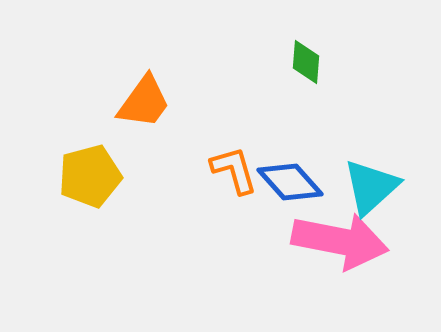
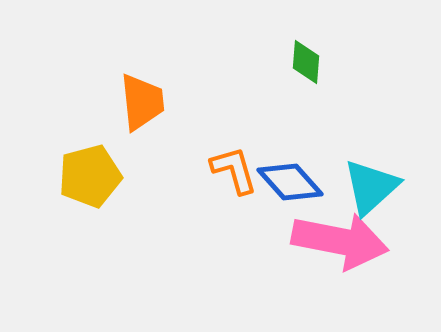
orange trapezoid: moved 2 px left; rotated 42 degrees counterclockwise
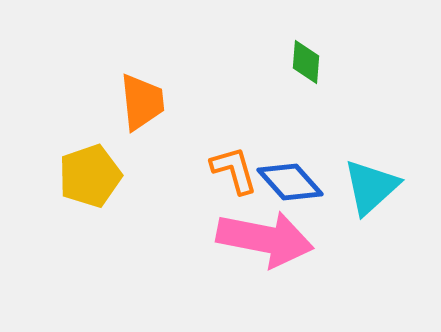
yellow pentagon: rotated 4 degrees counterclockwise
pink arrow: moved 75 px left, 2 px up
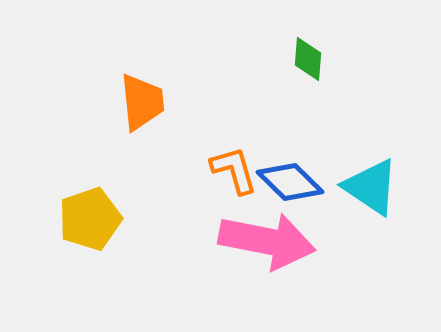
green diamond: moved 2 px right, 3 px up
yellow pentagon: moved 43 px down
blue diamond: rotated 4 degrees counterclockwise
cyan triangle: rotated 44 degrees counterclockwise
pink arrow: moved 2 px right, 2 px down
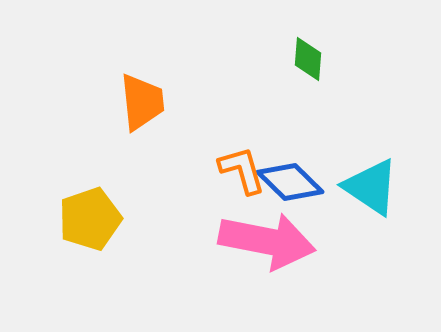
orange L-shape: moved 8 px right
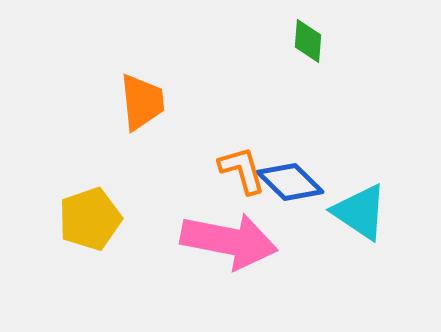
green diamond: moved 18 px up
cyan triangle: moved 11 px left, 25 px down
pink arrow: moved 38 px left
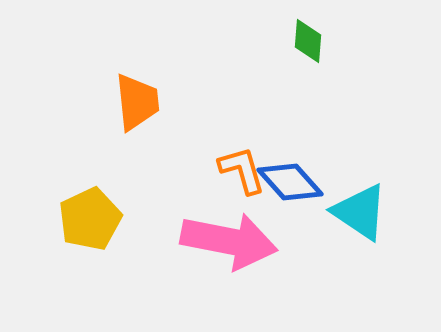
orange trapezoid: moved 5 px left
blue diamond: rotated 4 degrees clockwise
yellow pentagon: rotated 6 degrees counterclockwise
